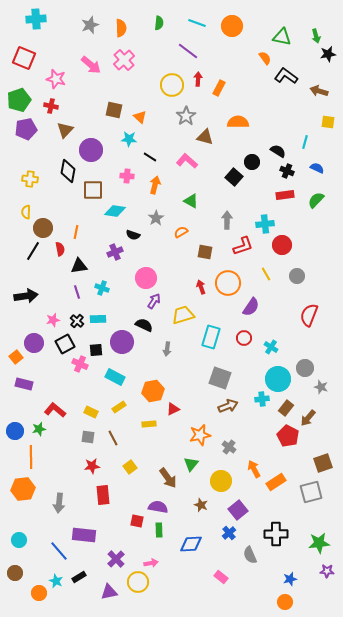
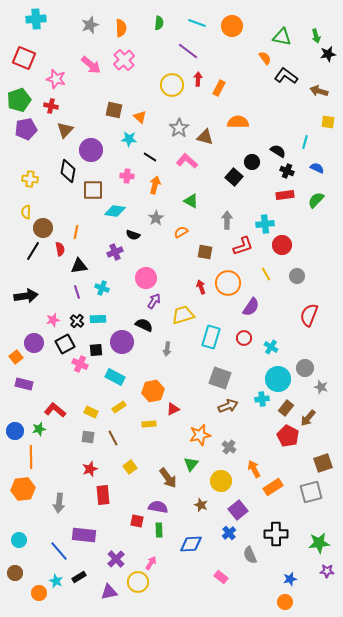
gray star at (186, 116): moved 7 px left, 12 px down
red star at (92, 466): moved 2 px left, 3 px down; rotated 14 degrees counterclockwise
orange rectangle at (276, 482): moved 3 px left, 5 px down
pink arrow at (151, 563): rotated 48 degrees counterclockwise
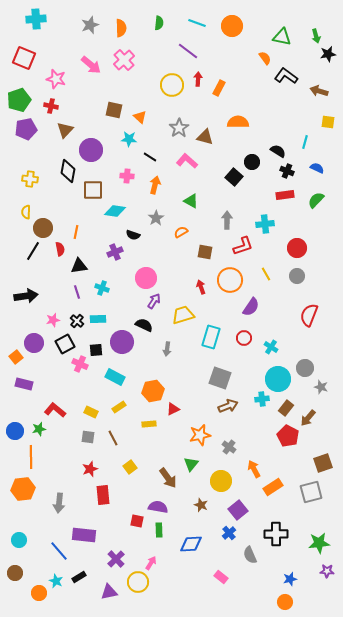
red circle at (282, 245): moved 15 px right, 3 px down
orange circle at (228, 283): moved 2 px right, 3 px up
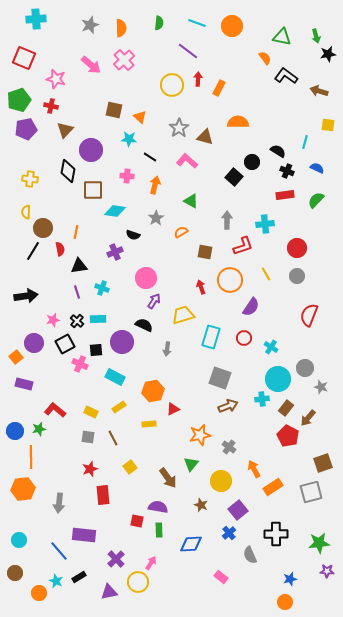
yellow square at (328, 122): moved 3 px down
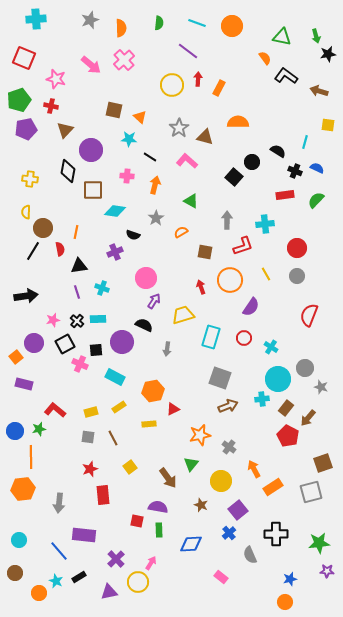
gray star at (90, 25): moved 5 px up
black cross at (287, 171): moved 8 px right
yellow rectangle at (91, 412): rotated 40 degrees counterclockwise
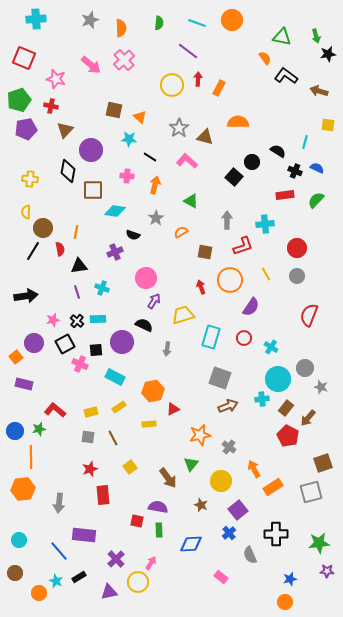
orange circle at (232, 26): moved 6 px up
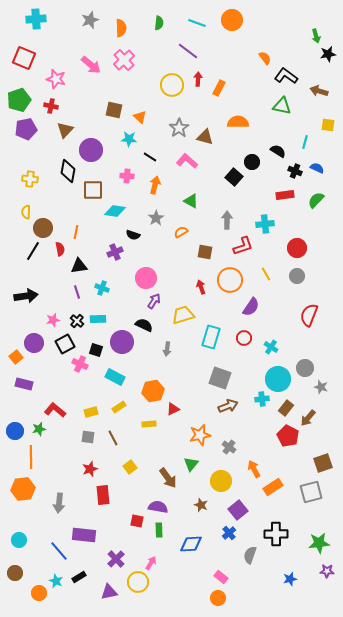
green triangle at (282, 37): moved 69 px down
black square at (96, 350): rotated 24 degrees clockwise
gray semicircle at (250, 555): rotated 42 degrees clockwise
orange circle at (285, 602): moved 67 px left, 4 px up
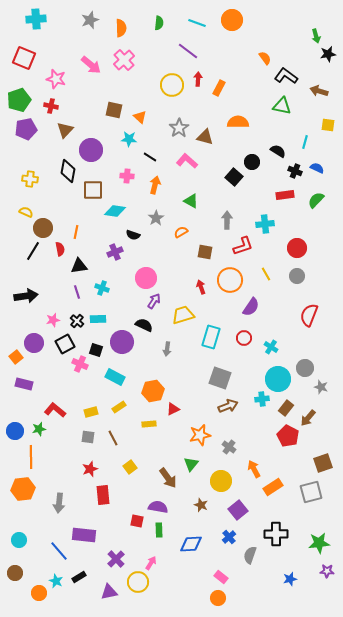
yellow semicircle at (26, 212): rotated 112 degrees clockwise
blue cross at (229, 533): moved 4 px down
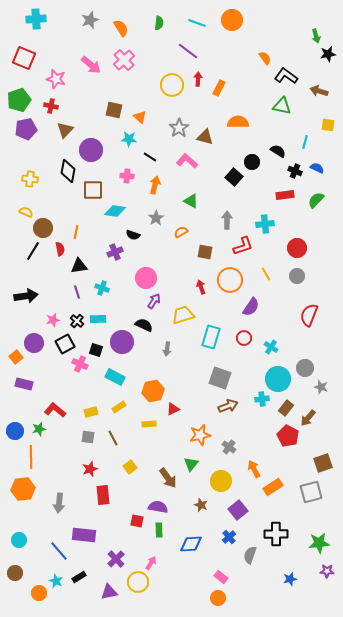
orange semicircle at (121, 28): rotated 30 degrees counterclockwise
